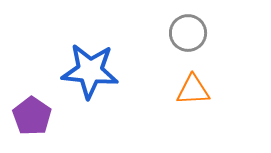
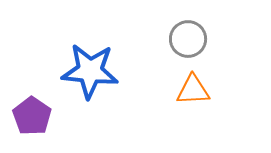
gray circle: moved 6 px down
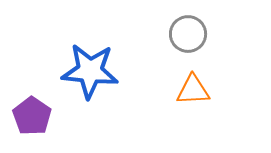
gray circle: moved 5 px up
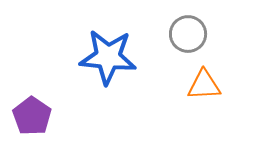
blue star: moved 18 px right, 14 px up
orange triangle: moved 11 px right, 5 px up
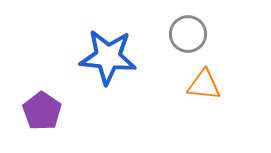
orange triangle: rotated 9 degrees clockwise
purple pentagon: moved 10 px right, 5 px up
